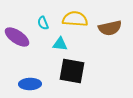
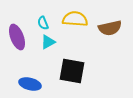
purple ellipse: rotated 35 degrees clockwise
cyan triangle: moved 12 px left, 2 px up; rotated 35 degrees counterclockwise
blue ellipse: rotated 15 degrees clockwise
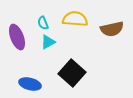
brown semicircle: moved 2 px right, 1 px down
black square: moved 2 px down; rotated 32 degrees clockwise
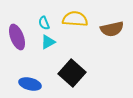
cyan semicircle: moved 1 px right
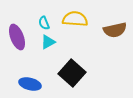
brown semicircle: moved 3 px right, 1 px down
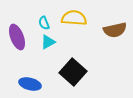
yellow semicircle: moved 1 px left, 1 px up
black square: moved 1 px right, 1 px up
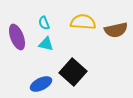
yellow semicircle: moved 9 px right, 4 px down
brown semicircle: moved 1 px right
cyan triangle: moved 2 px left, 2 px down; rotated 42 degrees clockwise
blue ellipse: moved 11 px right; rotated 40 degrees counterclockwise
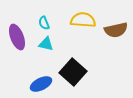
yellow semicircle: moved 2 px up
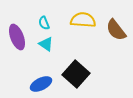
brown semicircle: rotated 65 degrees clockwise
cyan triangle: rotated 21 degrees clockwise
black square: moved 3 px right, 2 px down
